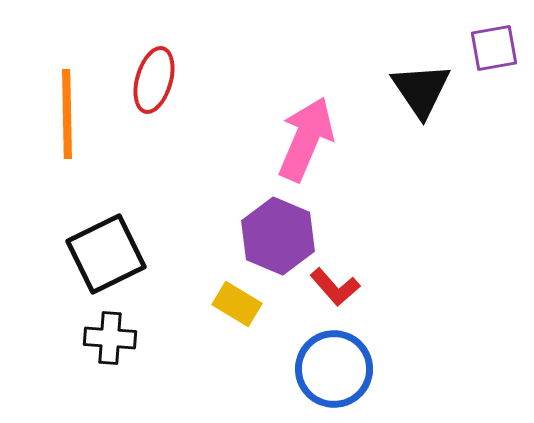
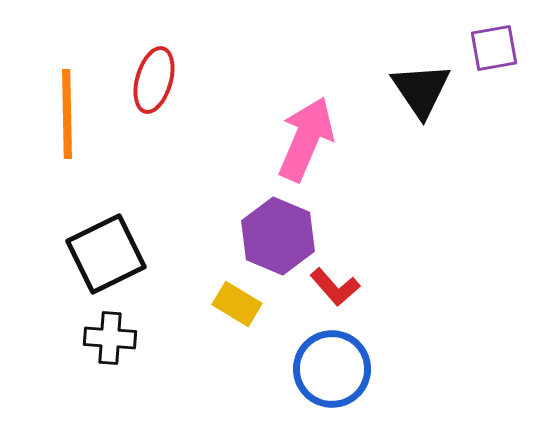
blue circle: moved 2 px left
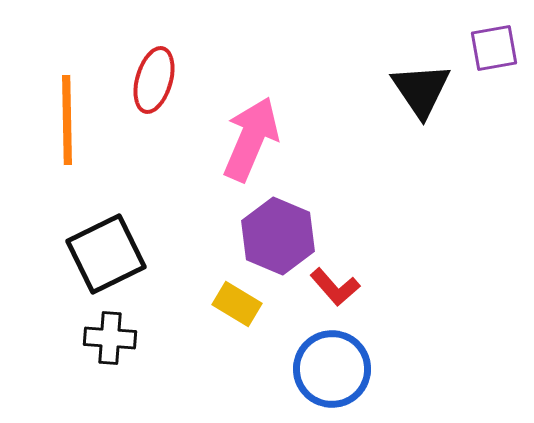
orange line: moved 6 px down
pink arrow: moved 55 px left
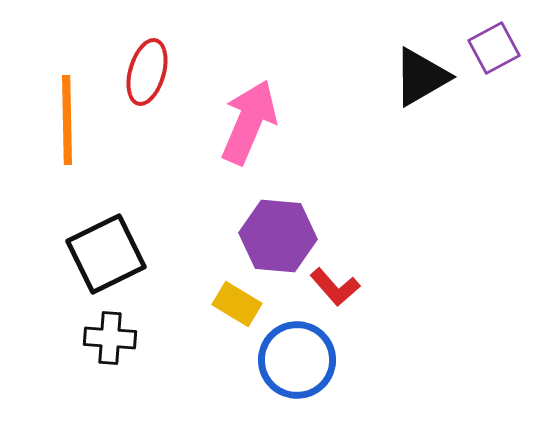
purple square: rotated 18 degrees counterclockwise
red ellipse: moved 7 px left, 8 px up
black triangle: moved 13 px up; rotated 34 degrees clockwise
pink arrow: moved 2 px left, 17 px up
purple hexagon: rotated 18 degrees counterclockwise
blue circle: moved 35 px left, 9 px up
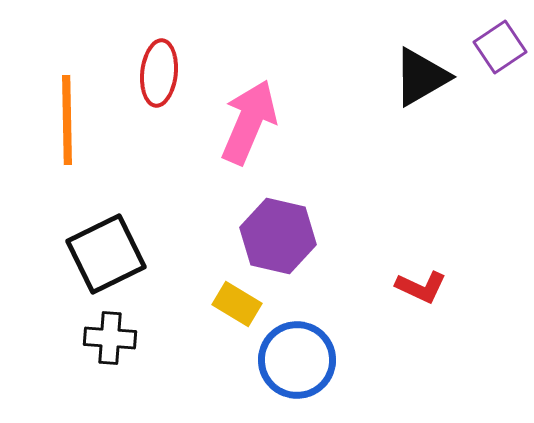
purple square: moved 6 px right, 1 px up; rotated 6 degrees counterclockwise
red ellipse: moved 12 px right, 1 px down; rotated 10 degrees counterclockwise
purple hexagon: rotated 8 degrees clockwise
red L-shape: moved 86 px right; rotated 24 degrees counterclockwise
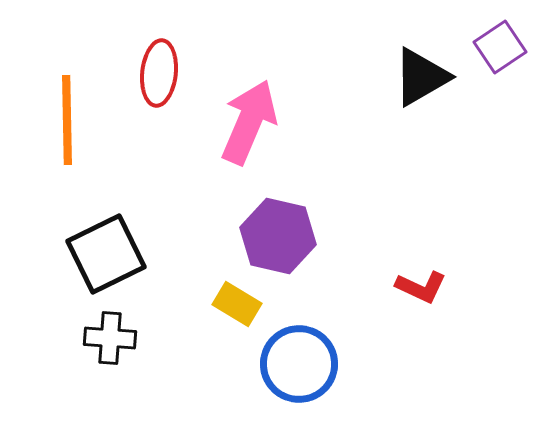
blue circle: moved 2 px right, 4 px down
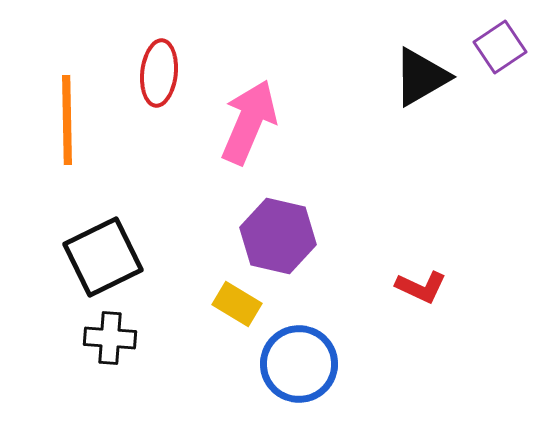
black square: moved 3 px left, 3 px down
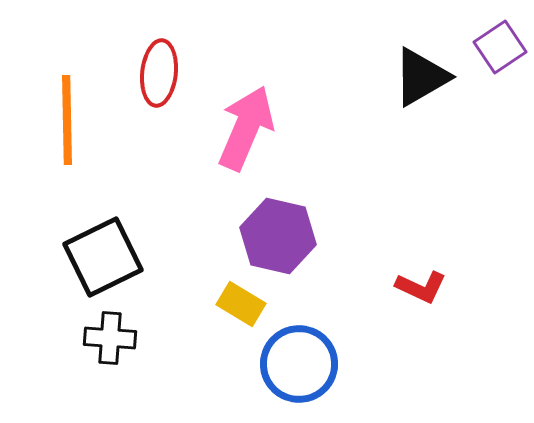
pink arrow: moved 3 px left, 6 px down
yellow rectangle: moved 4 px right
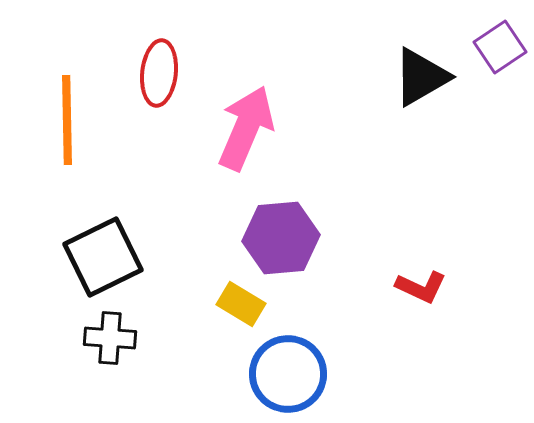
purple hexagon: moved 3 px right, 2 px down; rotated 18 degrees counterclockwise
blue circle: moved 11 px left, 10 px down
